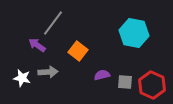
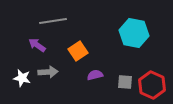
gray line: moved 2 px up; rotated 44 degrees clockwise
orange square: rotated 18 degrees clockwise
purple semicircle: moved 7 px left
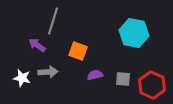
gray line: rotated 64 degrees counterclockwise
orange square: rotated 36 degrees counterclockwise
gray square: moved 2 px left, 3 px up
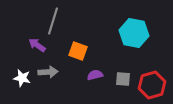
red hexagon: rotated 20 degrees clockwise
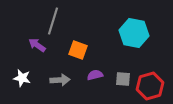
orange square: moved 1 px up
gray arrow: moved 12 px right, 8 px down
red hexagon: moved 2 px left, 1 px down
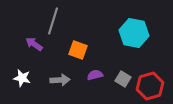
purple arrow: moved 3 px left, 1 px up
gray square: rotated 28 degrees clockwise
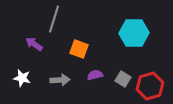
gray line: moved 1 px right, 2 px up
cyan hexagon: rotated 12 degrees counterclockwise
orange square: moved 1 px right, 1 px up
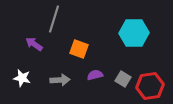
red hexagon: rotated 8 degrees clockwise
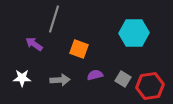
white star: rotated 12 degrees counterclockwise
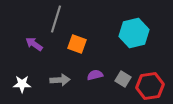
gray line: moved 2 px right
cyan hexagon: rotated 12 degrees counterclockwise
orange square: moved 2 px left, 5 px up
white star: moved 6 px down
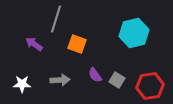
purple semicircle: rotated 112 degrees counterclockwise
gray square: moved 6 px left, 1 px down
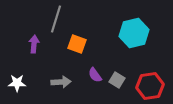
purple arrow: rotated 60 degrees clockwise
gray arrow: moved 1 px right, 2 px down
white star: moved 5 px left, 1 px up
